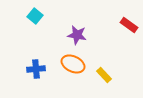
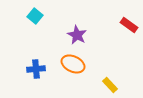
purple star: rotated 18 degrees clockwise
yellow rectangle: moved 6 px right, 10 px down
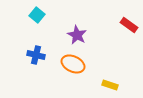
cyan square: moved 2 px right, 1 px up
blue cross: moved 14 px up; rotated 18 degrees clockwise
yellow rectangle: rotated 28 degrees counterclockwise
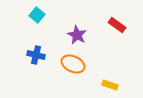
red rectangle: moved 12 px left
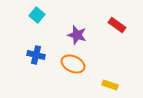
purple star: rotated 12 degrees counterclockwise
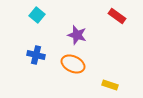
red rectangle: moved 9 px up
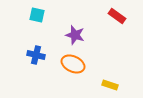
cyan square: rotated 28 degrees counterclockwise
purple star: moved 2 px left
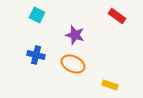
cyan square: rotated 14 degrees clockwise
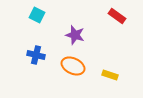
orange ellipse: moved 2 px down
yellow rectangle: moved 10 px up
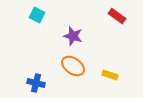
purple star: moved 2 px left, 1 px down
blue cross: moved 28 px down
orange ellipse: rotated 10 degrees clockwise
